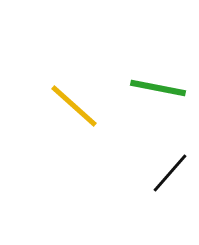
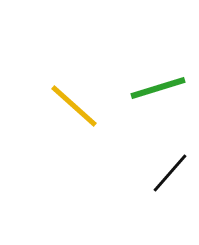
green line: rotated 28 degrees counterclockwise
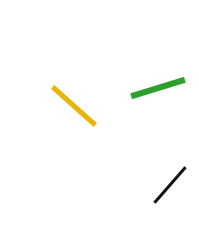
black line: moved 12 px down
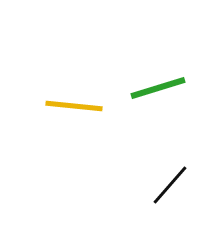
yellow line: rotated 36 degrees counterclockwise
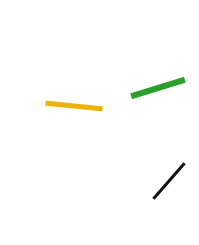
black line: moved 1 px left, 4 px up
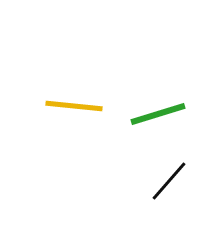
green line: moved 26 px down
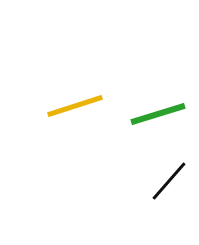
yellow line: moved 1 px right; rotated 24 degrees counterclockwise
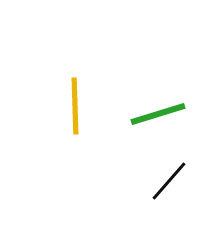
yellow line: rotated 74 degrees counterclockwise
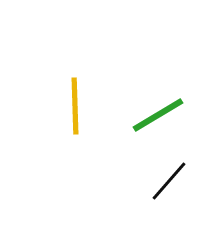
green line: moved 1 px down; rotated 14 degrees counterclockwise
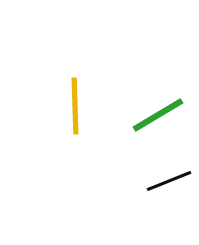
black line: rotated 27 degrees clockwise
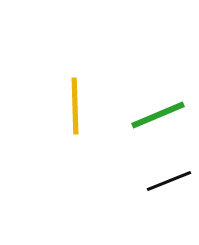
green line: rotated 8 degrees clockwise
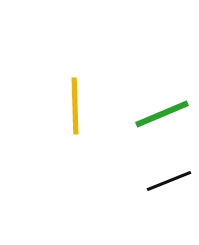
green line: moved 4 px right, 1 px up
